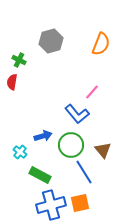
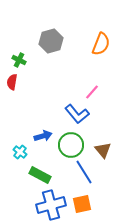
orange square: moved 2 px right, 1 px down
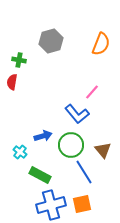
green cross: rotated 16 degrees counterclockwise
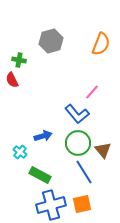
red semicircle: moved 2 px up; rotated 35 degrees counterclockwise
green circle: moved 7 px right, 2 px up
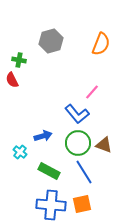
brown triangle: moved 1 px right, 5 px up; rotated 30 degrees counterclockwise
green rectangle: moved 9 px right, 4 px up
blue cross: rotated 20 degrees clockwise
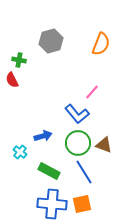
blue cross: moved 1 px right, 1 px up
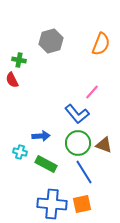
blue arrow: moved 2 px left; rotated 12 degrees clockwise
cyan cross: rotated 24 degrees counterclockwise
green rectangle: moved 3 px left, 7 px up
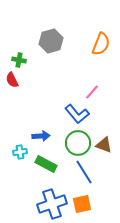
cyan cross: rotated 24 degrees counterclockwise
blue cross: rotated 24 degrees counterclockwise
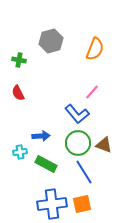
orange semicircle: moved 6 px left, 5 px down
red semicircle: moved 6 px right, 13 px down
blue cross: rotated 12 degrees clockwise
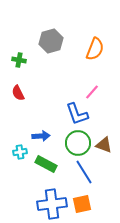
blue L-shape: rotated 20 degrees clockwise
